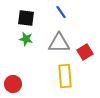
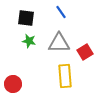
green star: moved 3 px right, 2 px down
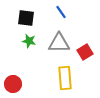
yellow rectangle: moved 2 px down
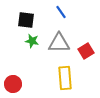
black square: moved 2 px down
green star: moved 3 px right
red square: moved 1 px right, 1 px up
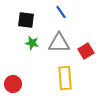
green star: moved 2 px down
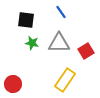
yellow rectangle: moved 2 px down; rotated 40 degrees clockwise
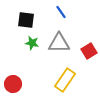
red square: moved 3 px right
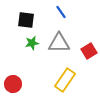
green star: rotated 24 degrees counterclockwise
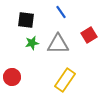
gray triangle: moved 1 px left, 1 px down
red square: moved 16 px up
red circle: moved 1 px left, 7 px up
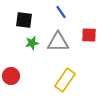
black square: moved 2 px left
red square: rotated 35 degrees clockwise
gray triangle: moved 2 px up
red circle: moved 1 px left, 1 px up
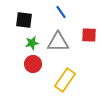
red circle: moved 22 px right, 12 px up
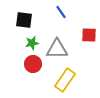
gray triangle: moved 1 px left, 7 px down
